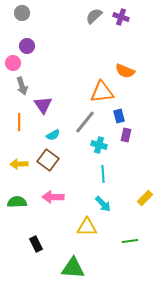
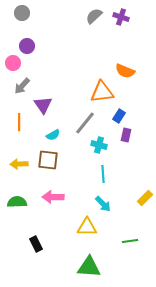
gray arrow: rotated 60 degrees clockwise
blue rectangle: rotated 48 degrees clockwise
gray line: moved 1 px down
brown square: rotated 30 degrees counterclockwise
green triangle: moved 16 px right, 1 px up
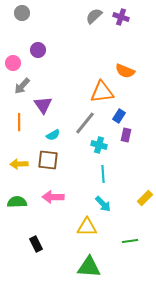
purple circle: moved 11 px right, 4 px down
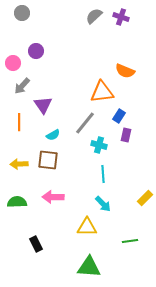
purple circle: moved 2 px left, 1 px down
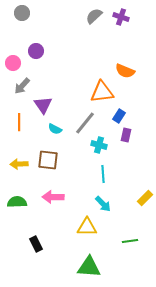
cyan semicircle: moved 2 px right, 6 px up; rotated 56 degrees clockwise
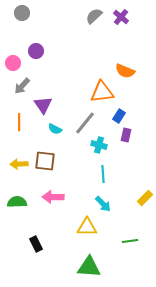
purple cross: rotated 21 degrees clockwise
brown square: moved 3 px left, 1 px down
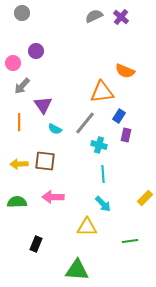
gray semicircle: rotated 18 degrees clockwise
black rectangle: rotated 49 degrees clockwise
green triangle: moved 12 px left, 3 px down
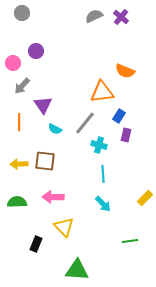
yellow triangle: moved 23 px left; rotated 45 degrees clockwise
